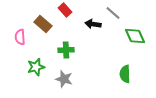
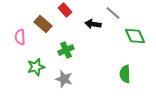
green cross: rotated 21 degrees counterclockwise
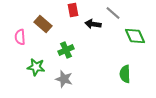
red rectangle: moved 8 px right; rotated 32 degrees clockwise
green star: rotated 24 degrees clockwise
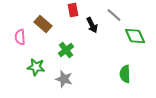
gray line: moved 1 px right, 2 px down
black arrow: moved 1 px left, 1 px down; rotated 126 degrees counterclockwise
green cross: rotated 14 degrees counterclockwise
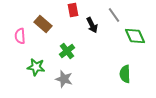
gray line: rotated 14 degrees clockwise
pink semicircle: moved 1 px up
green cross: moved 1 px right, 1 px down
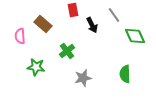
gray star: moved 19 px right, 1 px up; rotated 30 degrees counterclockwise
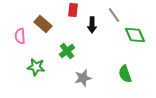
red rectangle: rotated 16 degrees clockwise
black arrow: rotated 28 degrees clockwise
green diamond: moved 1 px up
green semicircle: rotated 18 degrees counterclockwise
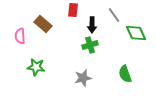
green diamond: moved 1 px right, 2 px up
green cross: moved 23 px right, 6 px up; rotated 21 degrees clockwise
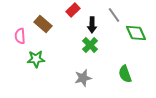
red rectangle: rotated 40 degrees clockwise
green cross: rotated 28 degrees counterclockwise
green star: moved 8 px up; rotated 12 degrees counterclockwise
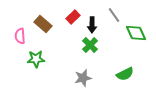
red rectangle: moved 7 px down
green semicircle: rotated 96 degrees counterclockwise
